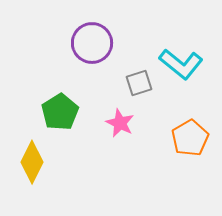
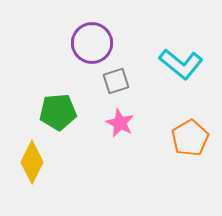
gray square: moved 23 px left, 2 px up
green pentagon: moved 2 px left; rotated 27 degrees clockwise
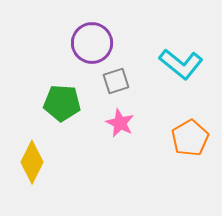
green pentagon: moved 4 px right, 9 px up; rotated 9 degrees clockwise
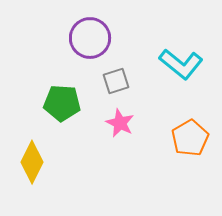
purple circle: moved 2 px left, 5 px up
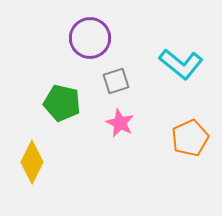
green pentagon: rotated 9 degrees clockwise
orange pentagon: rotated 6 degrees clockwise
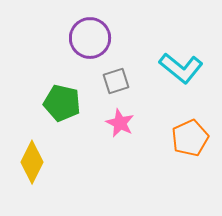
cyan L-shape: moved 4 px down
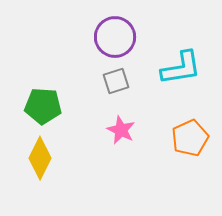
purple circle: moved 25 px right, 1 px up
cyan L-shape: rotated 48 degrees counterclockwise
green pentagon: moved 19 px left, 3 px down; rotated 9 degrees counterclockwise
pink star: moved 1 px right, 7 px down
yellow diamond: moved 8 px right, 4 px up
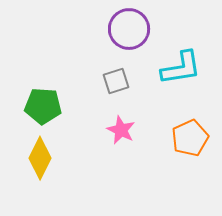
purple circle: moved 14 px right, 8 px up
